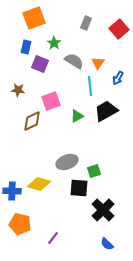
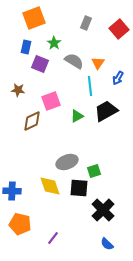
yellow diamond: moved 11 px right, 2 px down; rotated 55 degrees clockwise
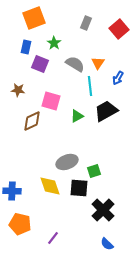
gray semicircle: moved 1 px right, 3 px down
pink square: rotated 36 degrees clockwise
